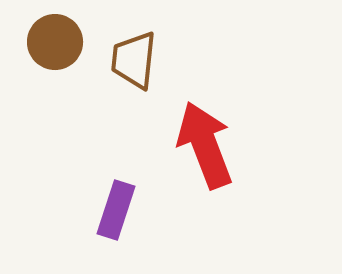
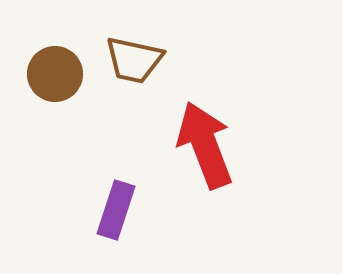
brown circle: moved 32 px down
brown trapezoid: rotated 84 degrees counterclockwise
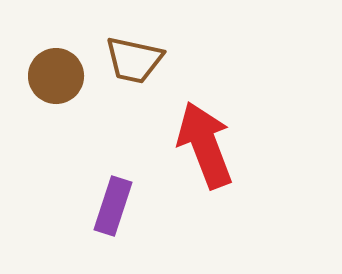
brown circle: moved 1 px right, 2 px down
purple rectangle: moved 3 px left, 4 px up
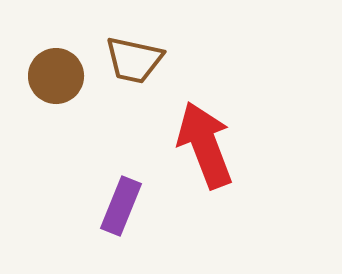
purple rectangle: moved 8 px right; rotated 4 degrees clockwise
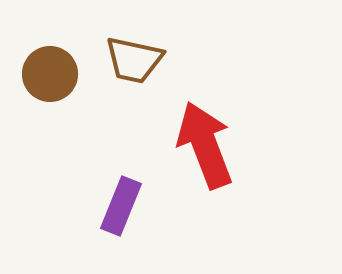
brown circle: moved 6 px left, 2 px up
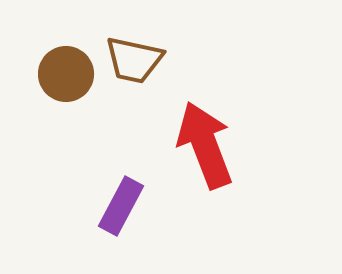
brown circle: moved 16 px right
purple rectangle: rotated 6 degrees clockwise
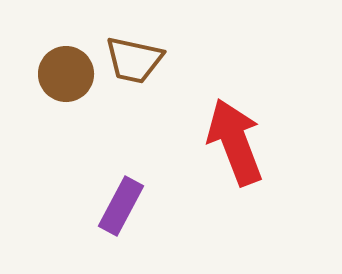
red arrow: moved 30 px right, 3 px up
